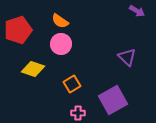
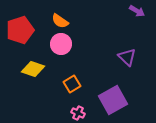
red pentagon: moved 2 px right
pink cross: rotated 24 degrees clockwise
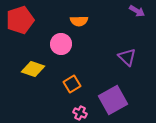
orange semicircle: moved 19 px right; rotated 36 degrees counterclockwise
red pentagon: moved 10 px up
pink cross: moved 2 px right
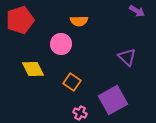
yellow diamond: rotated 45 degrees clockwise
orange square: moved 2 px up; rotated 24 degrees counterclockwise
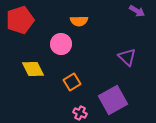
orange square: rotated 24 degrees clockwise
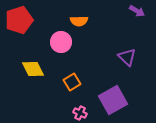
red pentagon: moved 1 px left
pink circle: moved 2 px up
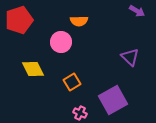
purple triangle: moved 3 px right
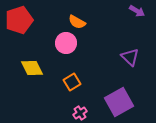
orange semicircle: moved 2 px left, 1 px down; rotated 30 degrees clockwise
pink circle: moved 5 px right, 1 px down
yellow diamond: moved 1 px left, 1 px up
purple square: moved 6 px right, 2 px down
pink cross: rotated 32 degrees clockwise
